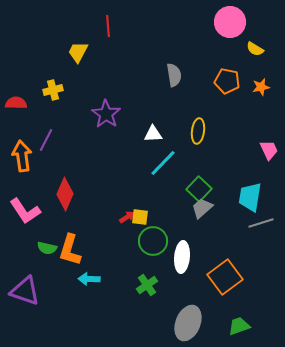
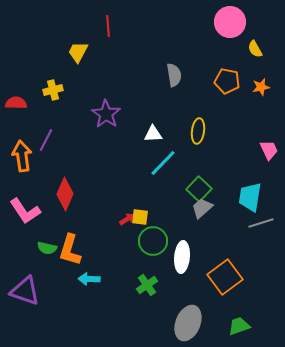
yellow semicircle: rotated 30 degrees clockwise
red arrow: moved 2 px down
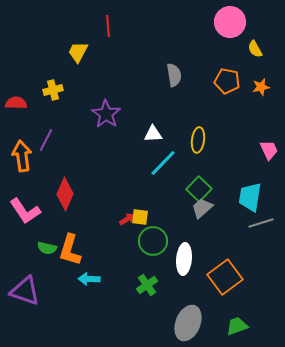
yellow ellipse: moved 9 px down
white ellipse: moved 2 px right, 2 px down
green trapezoid: moved 2 px left
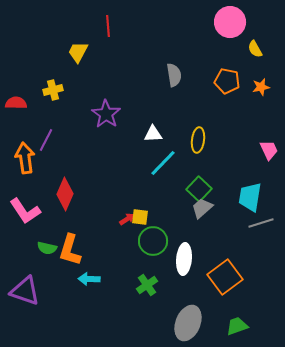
orange arrow: moved 3 px right, 2 px down
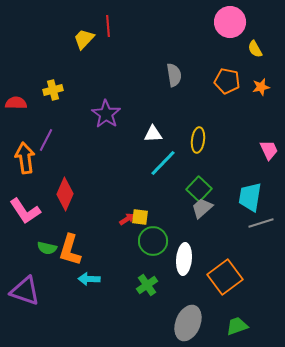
yellow trapezoid: moved 6 px right, 13 px up; rotated 15 degrees clockwise
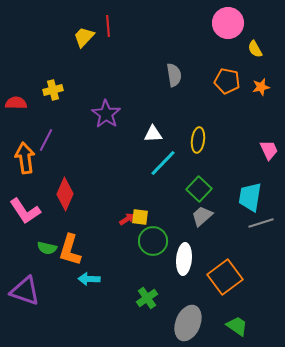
pink circle: moved 2 px left, 1 px down
yellow trapezoid: moved 2 px up
gray trapezoid: moved 8 px down
green cross: moved 13 px down
green trapezoid: rotated 55 degrees clockwise
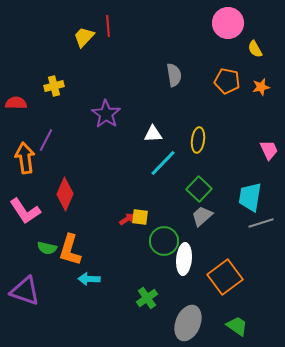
yellow cross: moved 1 px right, 4 px up
green circle: moved 11 px right
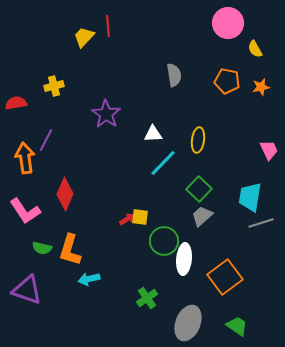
red semicircle: rotated 10 degrees counterclockwise
green semicircle: moved 5 px left
cyan arrow: rotated 15 degrees counterclockwise
purple triangle: moved 2 px right, 1 px up
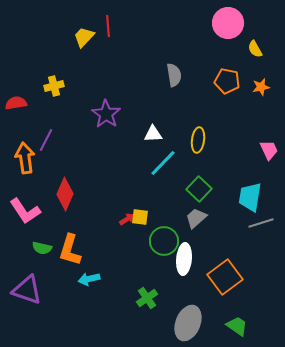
gray trapezoid: moved 6 px left, 2 px down
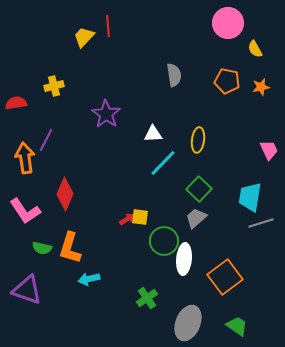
orange L-shape: moved 2 px up
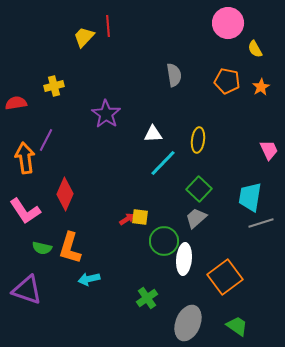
orange star: rotated 18 degrees counterclockwise
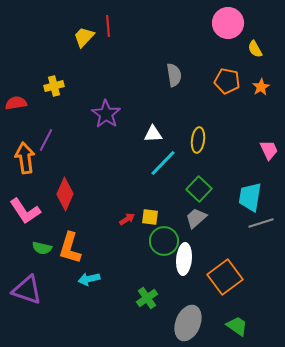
yellow square: moved 10 px right
